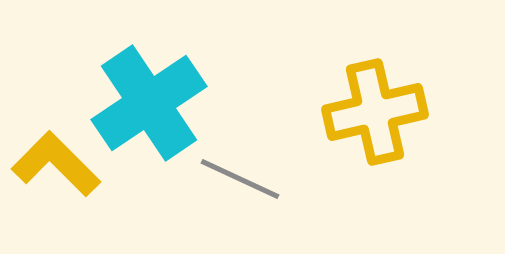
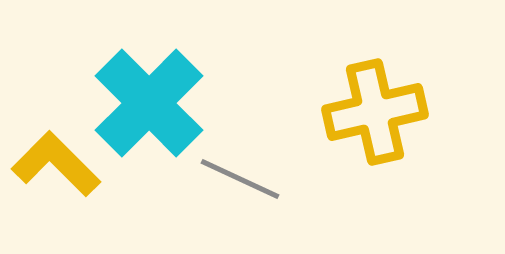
cyan cross: rotated 11 degrees counterclockwise
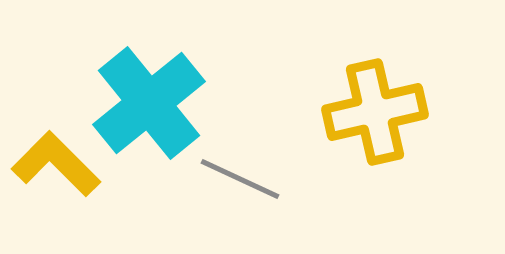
cyan cross: rotated 6 degrees clockwise
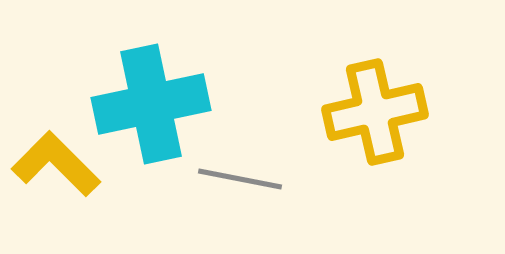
cyan cross: moved 2 px right, 1 px down; rotated 27 degrees clockwise
gray line: rotated 14 degrees counterclockwise
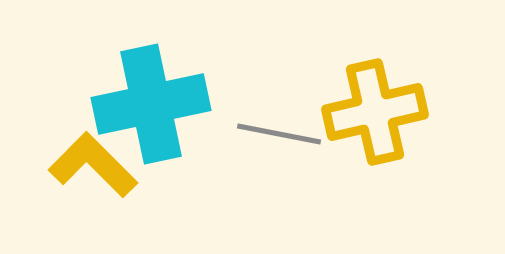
yellow L-shape: moved 37 px right, 1 px down
gray line: moved 39 px right, 45 px up
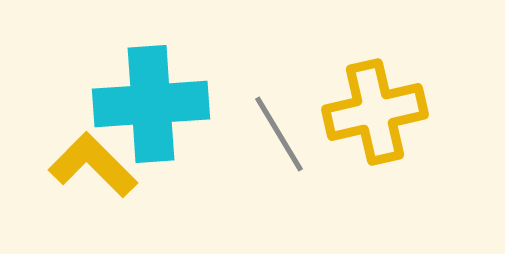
cyan cross: rotated 8 degrees clockwise
gray line: rotated 48 degrees clockwise
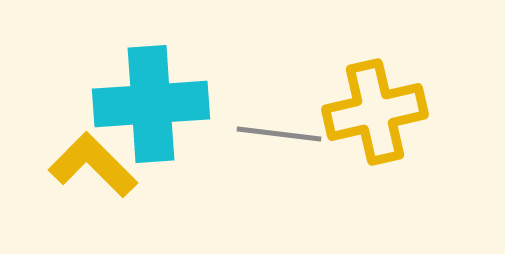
gray line: rotated 52 degrees counterclockwise
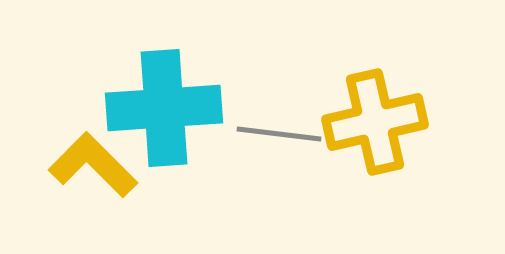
cyan cross: moved 13 px right, 4 px down
yellow cross: moved 10 px down
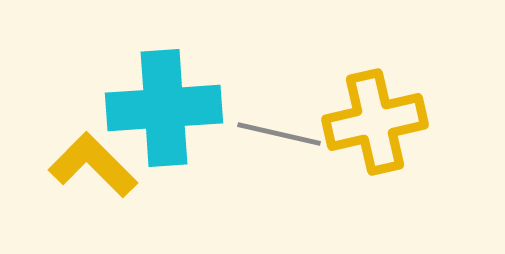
gray line: rotated 6 degrees clockwise
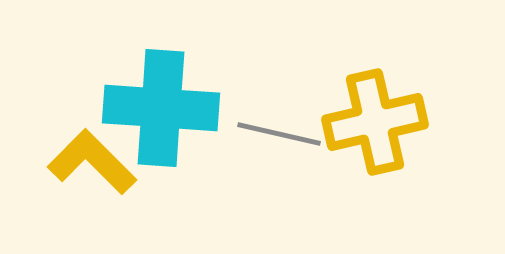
cyan cross: moved 3 px left; rotated 8 degrees clockwise
yellow L-shape: moved 1 px left, 3 px up
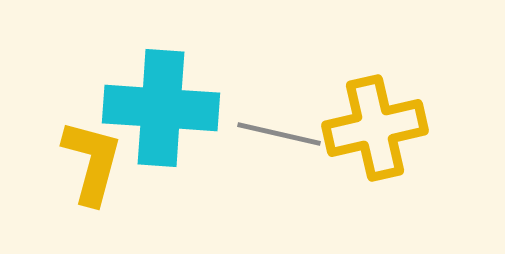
yellow cross: moved 6 px down
yellow L-shape: rotated 60 degrees clockwise
